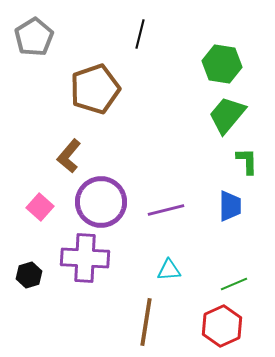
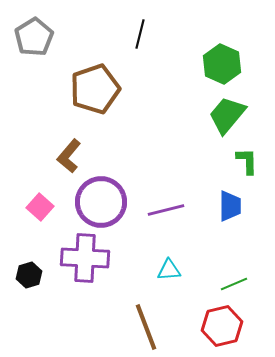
green hexagon: rotated 15 degrees clockwise
brown line: moved 5 px down; rotated 30 degrees counterclockwise
red hexagon: rotated 12 degrees clockwise
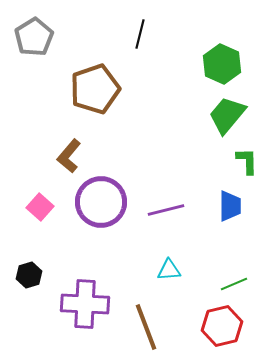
purple cross: moved 46 px down
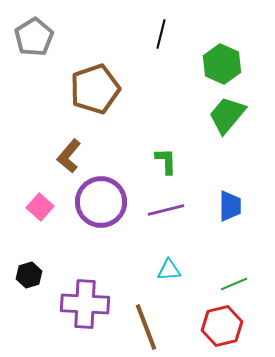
black line: moved 21 px right
green L-shape: moved 81 px left
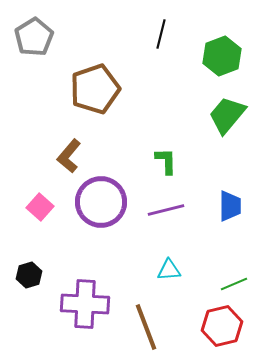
green hexagon: moved 8 px up; rotated 15 degrees clockwise
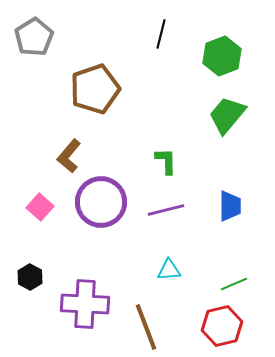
black hexagon: moved 1 px right, 2 px down; rotated 15 degrees counterclockwise
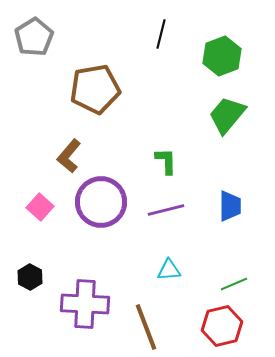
brown pentagon: rotated 9 degrees clockwise
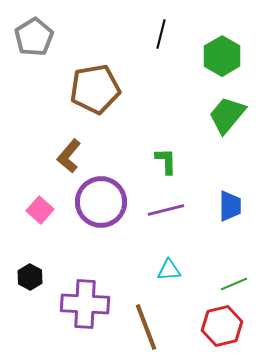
green hexagon: rotated 9 degrees counterclockwise
pink square: moved 3 px down
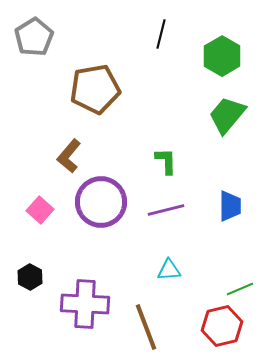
green line: moved 6 px right, 5 px down
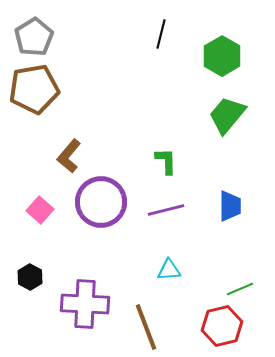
brown pentagon: moved 61 px left
